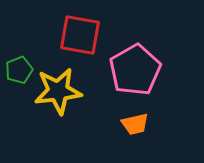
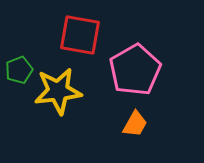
orange trapezoid: rotated 48 degrees counterclockwise
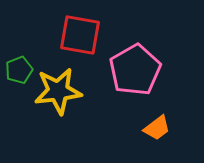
orange trapezoid: moved 22 px right, 4 px down; rotated 24 degrees clockwise
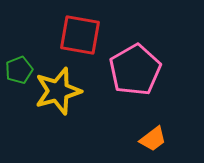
yellow star: rotated 9 degrees counterclockwise
orange trapezoid: moved 4 px left, 11 px down
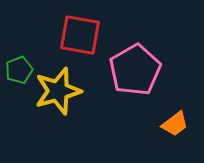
orange trapezoid: moved 22 px right, 15 px up
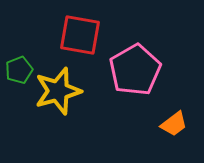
orange trapezoid: moved 1 px left
